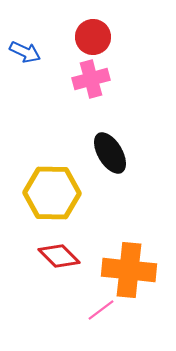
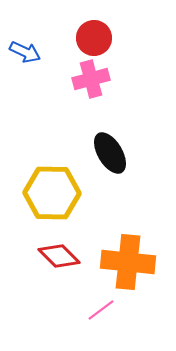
red circle: moved 1 px right, 1 px down
orange cross: moved 1 px left, 8 px up
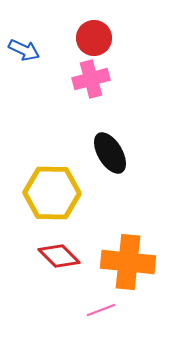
blue arrow: moved 1 px left, 2 px up
pink line: rotated 16 degrees clockwise
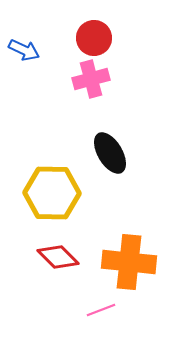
red diamond: moved 1 px left, 1 px down
orange cross: moved 1 px right
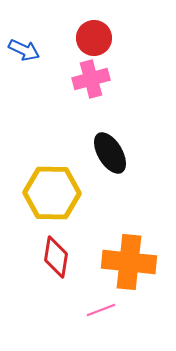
red diamond: moved 2 px left; rotated 54 degrees clockwise
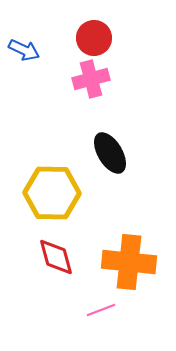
red diamond: rotated 24 degrees counterclockwise
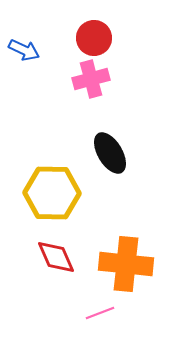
red diamond: rotated 9 degrees counterclockwise
orange cross: moved 3 px left, 2 px down
pink line: moved 1 px left, 3 px down
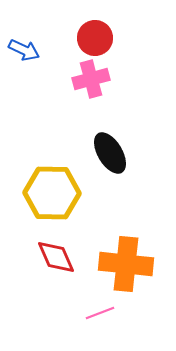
red circle: moved 1 px right
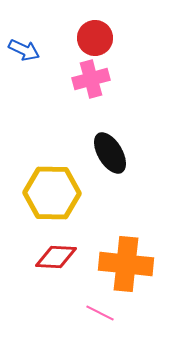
red diamond: rotated 63 degrees counterclockwise
pink line: rotated 48 degrees clockwise
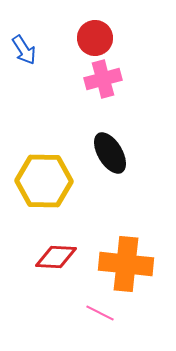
blue arrow: rotated 32 degrees clockwise
pink cross: moved 12 px right
yellow hexagon: moved 8 px left, 12 px up
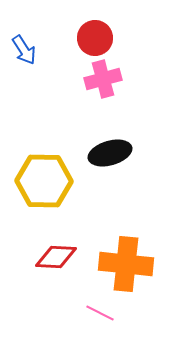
black ellipse: rotated 75 degrees counterclockwise
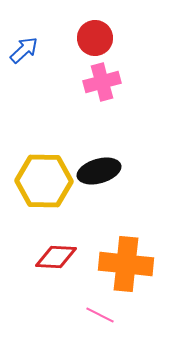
blue arrow: rotated 100 degrees counterclockwise
pink cross: moved 1 px left, 3 px down
black ellipse: moved 11 px left, 18 px down
pink line: moved 2 px down
